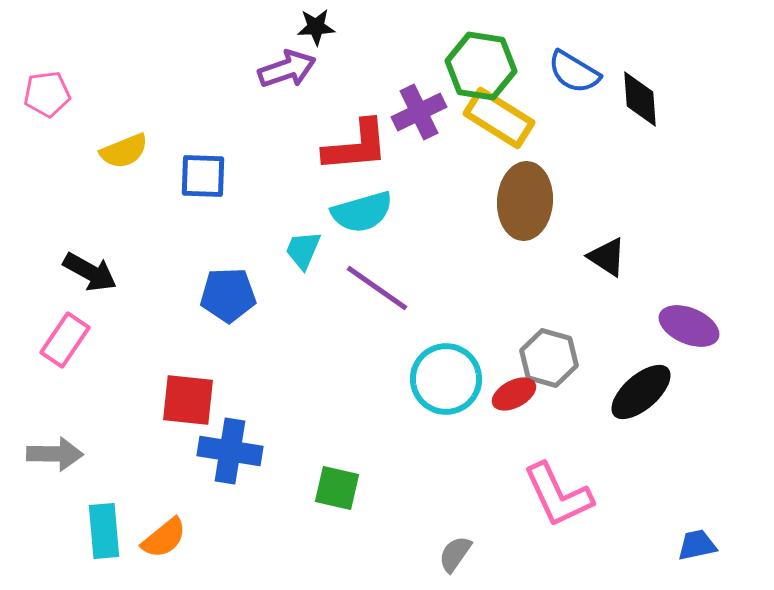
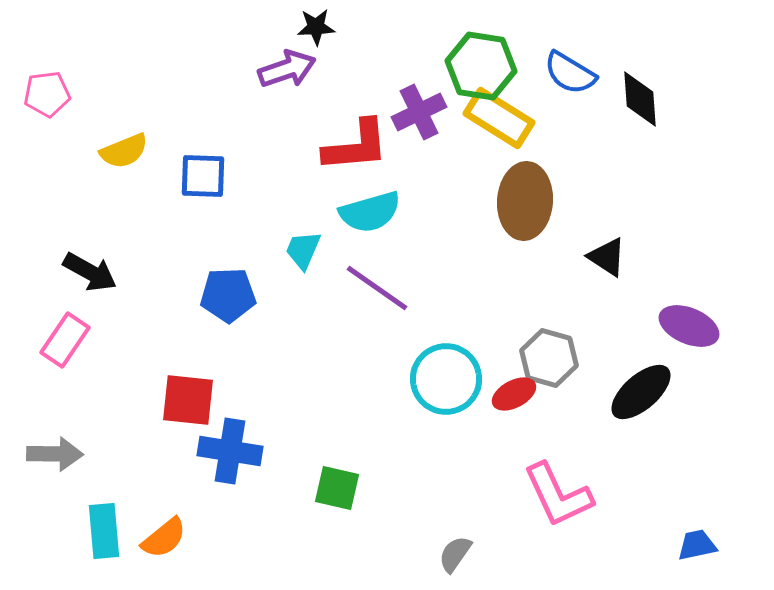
blue semicircle: moved 4 px left, 1 px down
cyan semicircle: moved 8 px right
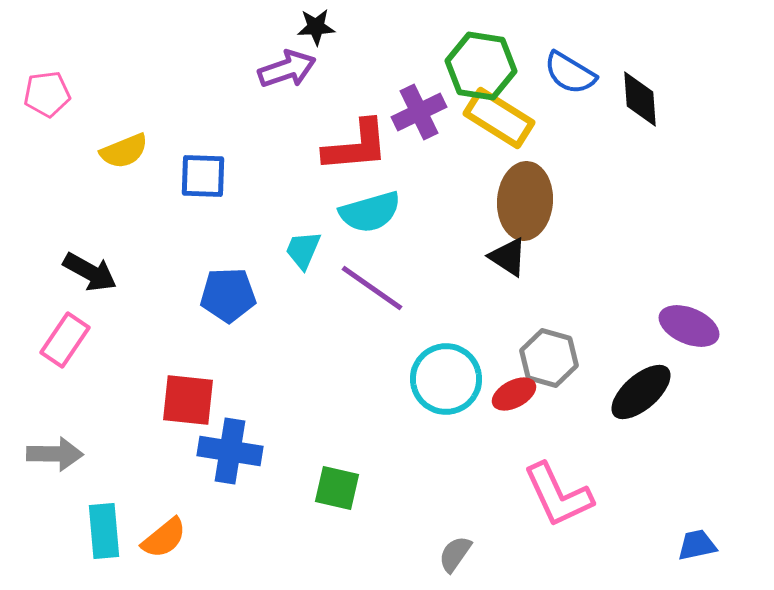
black triangle: moved 99 px left
purple line: moved 5 px left
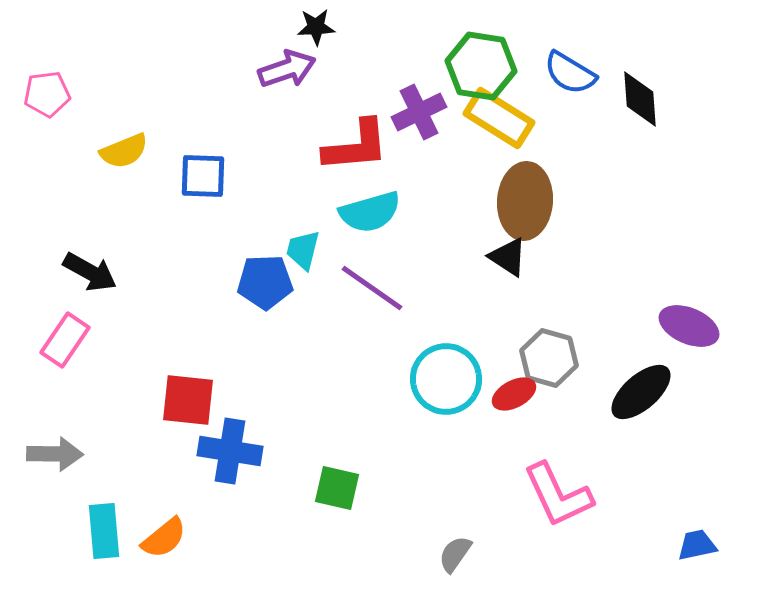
cyan trapezoid: rotated 9 degrees counterclockwise
blue pentagon: moved 37 px right, 13 px up
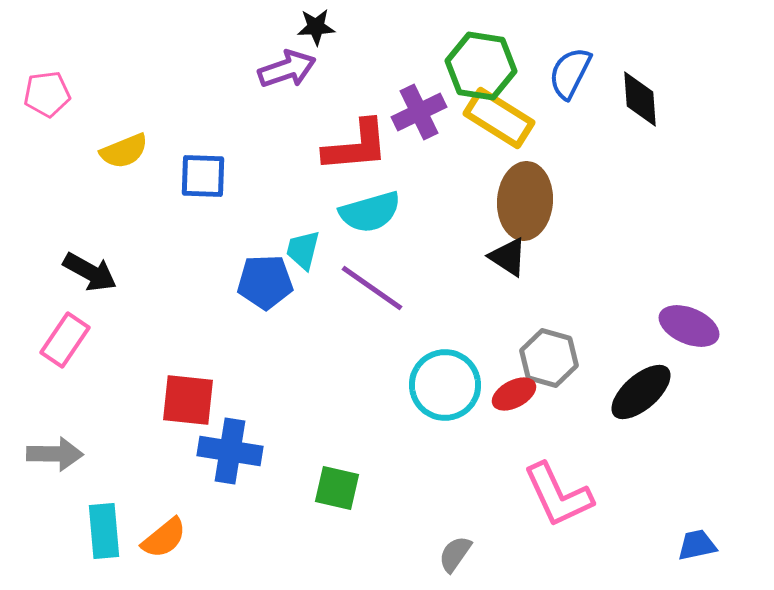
blue semicircle: rotated 86 degrees clockwise
cyan circle: moved 1 px left, 6 px down
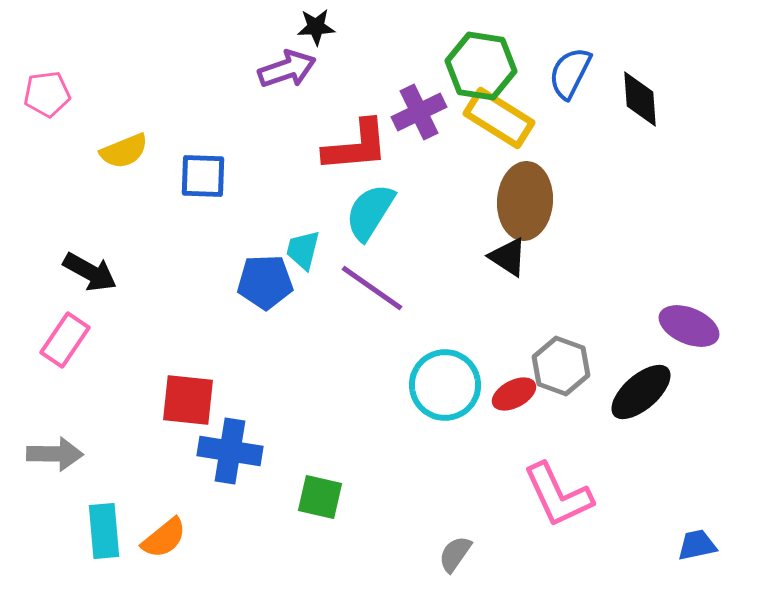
cyan semicircle: rotated 138 degrees clockwise
gray hexagon: moved 12 px right, 8 px down; rotated 4 degrees clockwise
green square: moved 17 px left, 9 px down
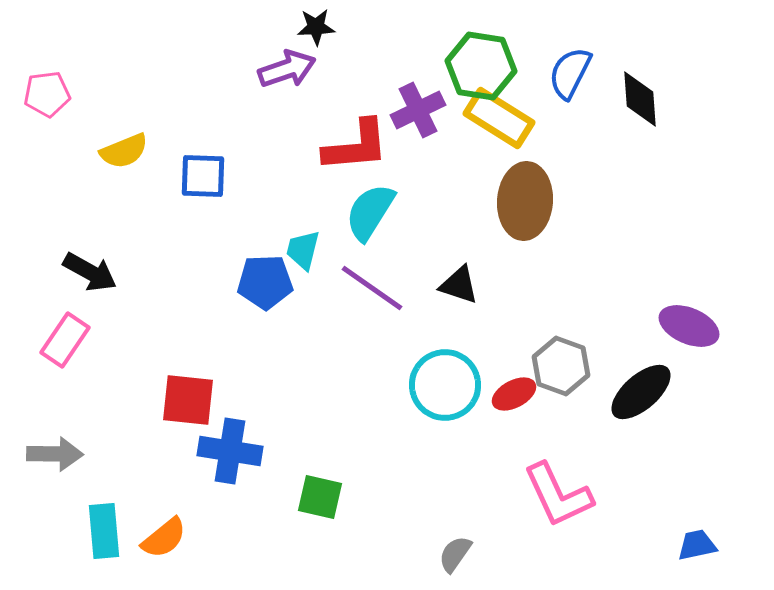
purple cross: moved 1 px left, 2 px up
black triangle: moved 49 px left, 28 px down; rotated 15 degrees counterclockwise
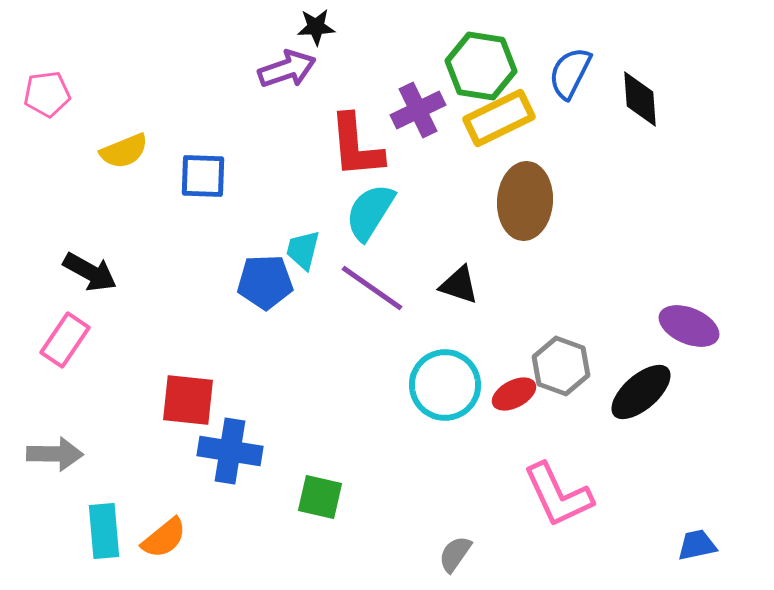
yellow rectangle: rotated 58 degrees counterclockwise
red L-shape: rotated 90 degrees clockwise
